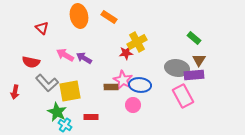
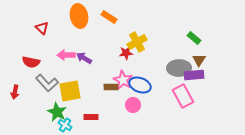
pink arrow: moved 1 px right; rotated 30 degrees counterclockwise
gray ellipse: moved 2 px right; rotated 10 degrees counterclockwise
blue ellipse: rotated 15 degrees clockwise
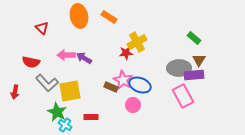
brown rectangle: rotated 24 degrees clockwise
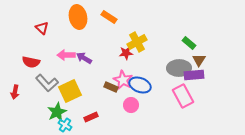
orange ellipse: moved 1 px left, 1 px down
green rectangle: moved 5 px left, 5 px down
yellow square: rotated 15 degrees counterclockwise
pink circle: moved 2 px left
green star: rotated 18 degrees clockwise
red rectangle: rotated 24 degrees counterclockwise
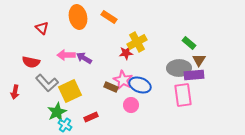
pink rectangle: moved 1 px up; rotated 20 degrees clockwise
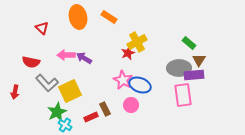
red star: moved 2 px right; rotated 16 degrees counterclockwise
brown rectangle: moved 6 px left, 22 px down; rotated 40 degrees clockwise
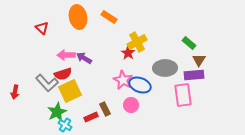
red star: rotated 16 degrees counterclockwise
red semicircle: moved 32 px right, 12 px down; rotated 30 degrees counterclockwise
gray ellipse: moved 14 px left
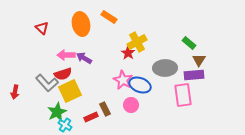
orange ellipse: moved 3 px right, 7 px down
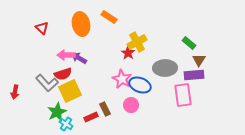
purple arrow: moved 5 px left
pink star: moved 1 px left, 1 px up
cyan cross: moved 1 px right, 1 px up
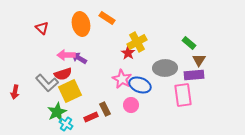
orange rectangle: moved 2 px left, 1 px down
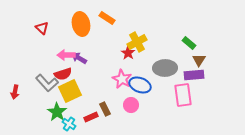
green star: rotated 12 degrees counterclockwise
cyan cross: moved 3 px right
